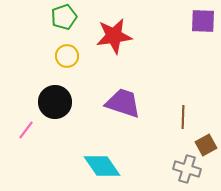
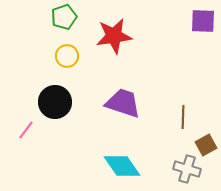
cyan diamond: moved 20 px right
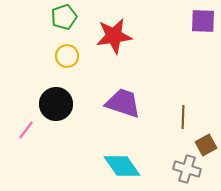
black circle: moved 1 px right, 2 px down
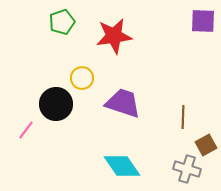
green pentagon: moved 2 px left, 5 px down
yellow circle: moved 15 px right, 22 px down
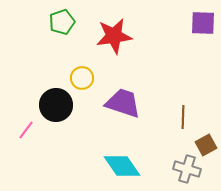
purple square: moved 2 px down
black circle: moved 1 px down
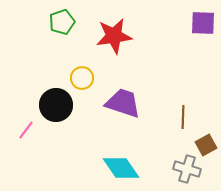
cyan diamond: moved 1 px left, 2 px down
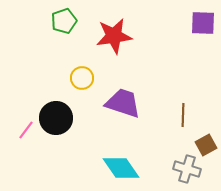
green pentagon: moved 2 px right, 1 px up
black circle: moved 13 px down
brown line: moved 2 px up
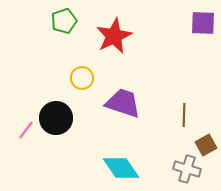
red star: rotated 18 degrees counterclockwise
brown line: moved 1 px right
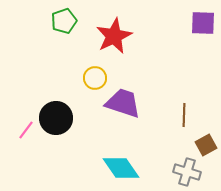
yellow circle: moved 13 px right
gray cross: moved 3 px down
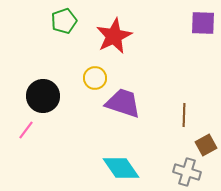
black circle: moved 13 px left, 22 px up
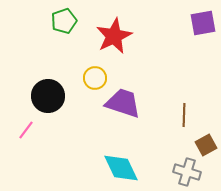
purple square: rotated 12 degrees counterclockwise
black circle: moved 5 px right
cyan diamond: rotated 9 degrees clockwise
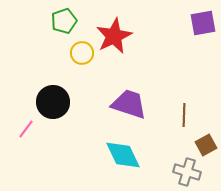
yellow circle: moved 13 px left, 25 px up
black circle: moved 5 px right, 6 px down
purple trapezoid: moved 6 px right, 1 px down
pink line: moved 1 px up
cyan diamond: moved 2 px right, 13 px up
